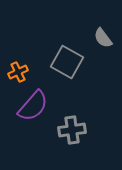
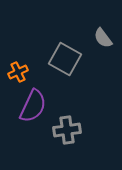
gray square: moved 2 px left, 3 px up
purple semicircle: rotated 16 degrees counterclockwise
gray cross: moved 5 px left
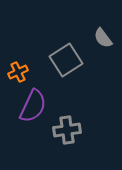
gray square: moved 1 px right, 1 px down; rotated 28 degrees clockwise
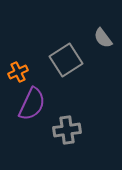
purple semicircle: moved 1 px left, 2 px up
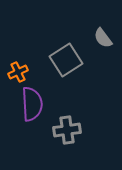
purple semicircle: rotated 28 degrees counterclockwise
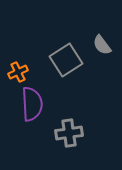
gray semicircle: moved 1 px left, 7 px down
gray cross: moved 2 px right, 3 px down
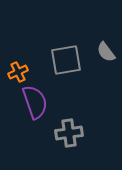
gray semicircle: moved 4 px right, 7 px down
gray square: rotated 24 degrees clockwise
purple semicircle: moved 3 px right, 2 px up; rotated 16 degrees counterclockwise
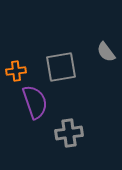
gray square: moved 5 px left, 7 px down
orange cross: moved 2 px left, 1 px up; rotated 18 degrees clockwise
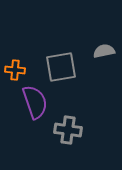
gray semicircle: moved 2 px left, 1 px up; rotated 115 degrees clockwise
orange cross: moved 1 px left, 1 px up; rotated 12 degrees clockwise
gray cross: moved 1 px left, 3 px up; rotated 16 degrees clockwise
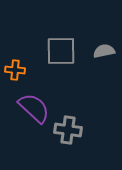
gray square: moved 16 px up; rotated 8 degrees clockwise
purple semicircle: moved 1 px left, 6 px down; rotated 28 degrees counterclockwise
